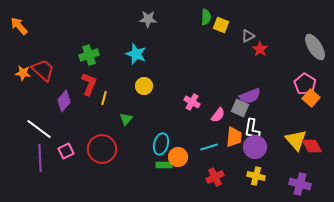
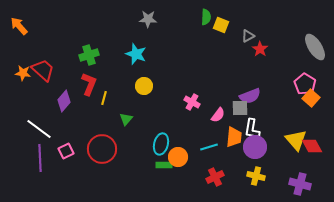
gray square: rotated 24 degrees counterclockwise
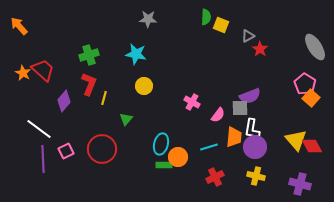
cyan star: rotated 10 degrees counterclockwise
orange star: rotated 21 degrees clockwise
purple line: moved 3 px right, 1 px down
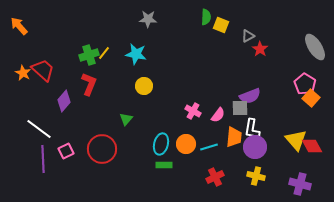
yellow line: moved 45 px up; rotated 24 degrees clockwise
pink cross: moved 1 px right, 9 px down
orange circle: moved 8 px right, 13 px up
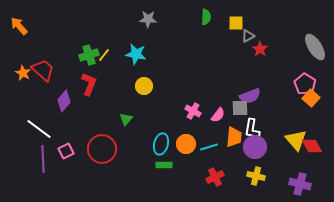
yellow square: moved 15 px right, 2 px up; rotated 21 degrees counterclockwise
yellow line: moved 2 px down
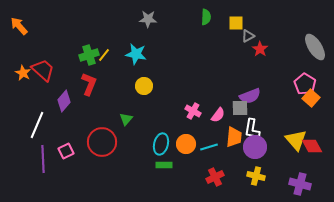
white line: moved 2 px left, 4 px up; rotated 76 degrees clockwise
red circle: moved 7 px up
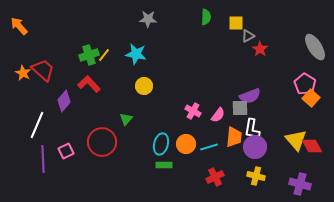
red L-shape: rotated 65 degrees counterclockwise
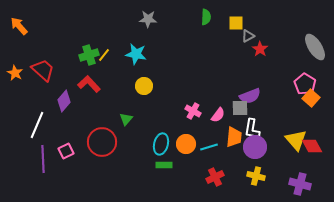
orange star: moved 8 px left
